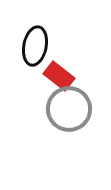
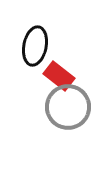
gray circle: moved 1 px left, 2 px up
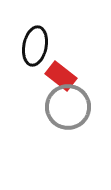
red rectangle: moved 2 px right
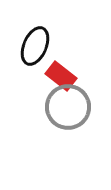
black ellipse: rotated 12 degrees clockwise
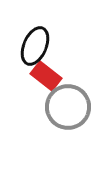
red rectangle: moved 15 px left
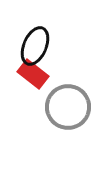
red rectangle: moved 13 px left, 2 px up
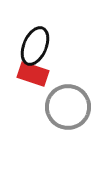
red rectangle: rotated 20 degrees counterclockwise
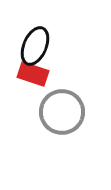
gray circle: moved 6 px left, 5 px down
